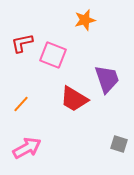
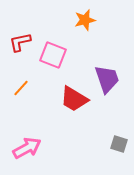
red L-shape: moved 2 px left, 1 px up
orange line: moved 16 px up
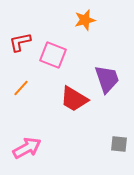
gray square: rotated 12 degrees counterclockwise
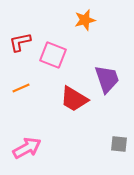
orange line: rotated 24 degrees clockwise
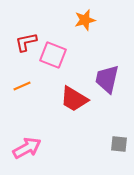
red L-shape: moved 6 px right
purple trapezoid: rotated 148 degrees counterclockwise
orange line: moved 1 px right, 2 px up
